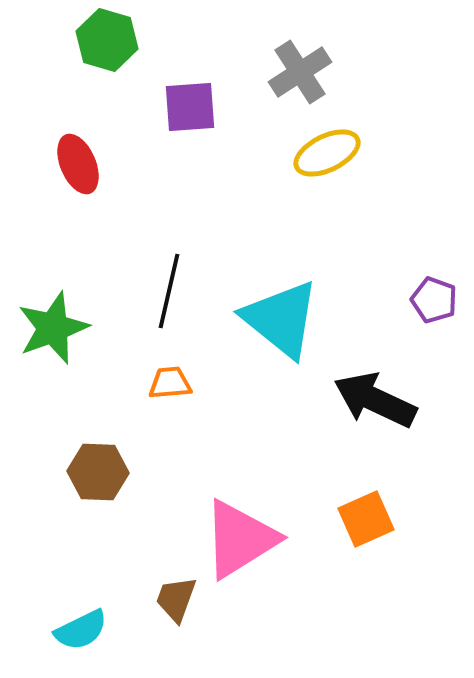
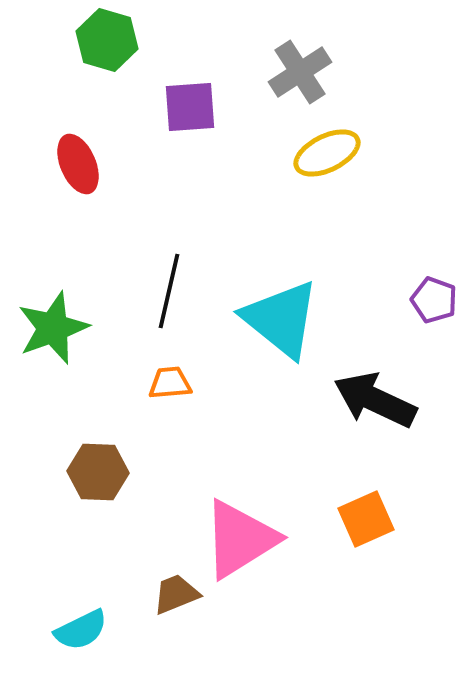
brown trapezoid: moved 5 px up; rotated 48 degrees clockwise
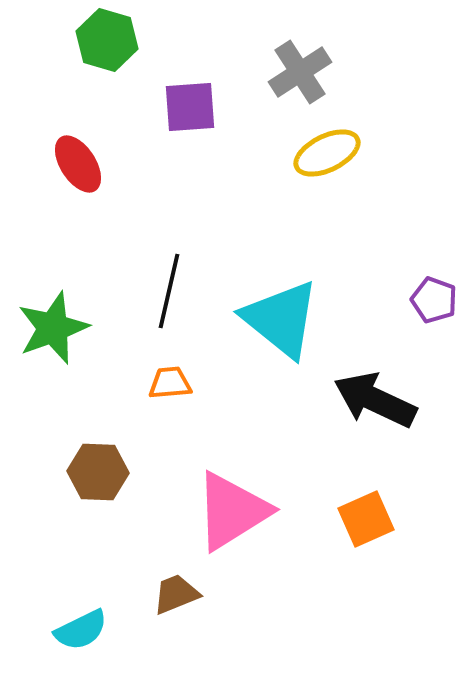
red ellipse: rotated 10 degrees counterclockwise
pink triangle: moved 8 px left, 28 px up
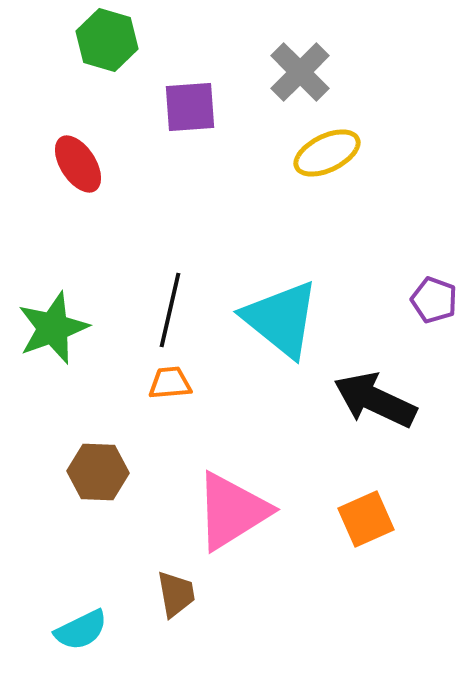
gray cross: rotated 12 degrees counterclockwise
black line: moved 1 px right, 19 px down
brown trapezoid: rotated 102 degrees clockwise
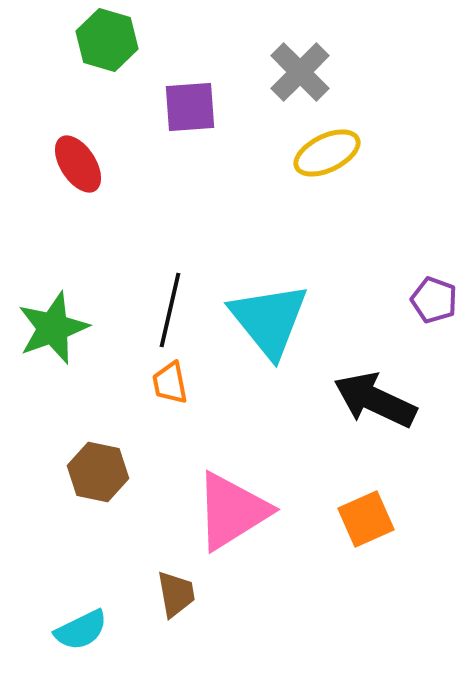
cyan triangle: moved 12 px left, 1 px down; rotated 12 degrees clockwise
orange trapezoid: rotated 96 degrees counterclockwise
brown hexagon: rotated 10 degrees clockwise
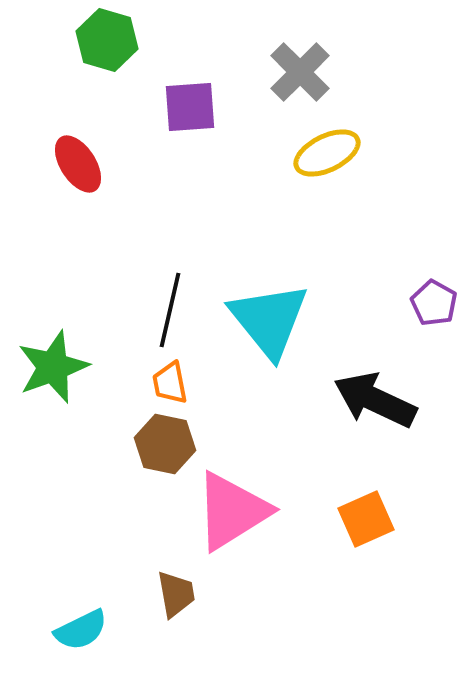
purple pentagon: moved 3 px down; rotated 9 degrees clockwise
green star: moved 39 px down
brown hexagon: moved 67 px right, 28 px up
